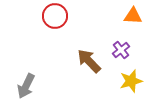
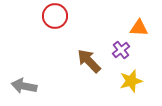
orange triangle: moved 6 px right, 12 px down
gray arrow: moved 2 px left; rotated 75 degrees clockwise
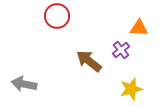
red circle: moved 2 px right
brown arrow: rotated 8 degrees counterclockwise
yellow star: moved 8 px down
gray arrow: moved 2 px up
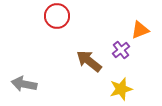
orange triangle: moved 1 px right, 2 px down; rotated 24 degrees counterclockwise
yellow star: moved 10 px left
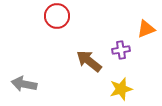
orange triangle: moved 6 px right, 1 px up
purple cross: rotated 30 degrees clockwise
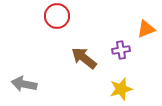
brown arrow: moved 5 px left, 3 px up
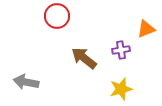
gray arrow: moved 2 px right, 2 px up
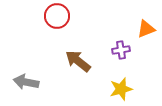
brown arrow: moved 6 px left, 3 px down
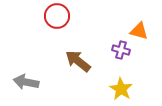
orange triangle: moved 7 px left, 2 px down; rotated 36 degrees clockwise
purple cross: rotated 24 degrees clockwise
yellow star: rotated 25 degrees counterclockwise
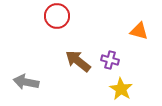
purple cross: moved 11 px left, 10 px down
